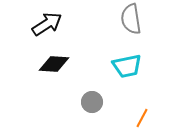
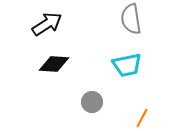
cyan trapezoid: moved 1 px up
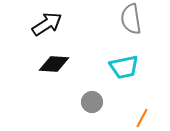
cyan trapezoid: moved 3 px left, 2 px down
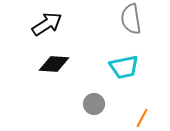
gray circle: moved 2 px right, 2 px down
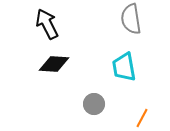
black arrow: rotated 84 degrees counterclockwise
cyan trapezoid: rotated 92 degrees clockwise
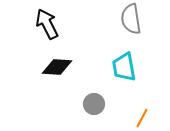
black diamond: moved 3 px right, 3 px down
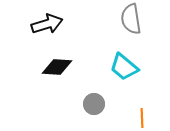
black arrow: rotated 100 degrees clockwise
cyan trapezoid: rotated 40 degrees counterclockwise
orange line: rotated 30 degrees counterclockwise
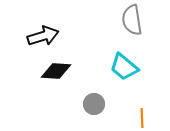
gray semicircle: moved 1 px right, 1 px down
black arrow: moved 4 px left, 12 px down
black diamond: moved 1 px left, 4 px down
